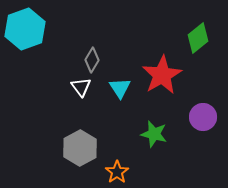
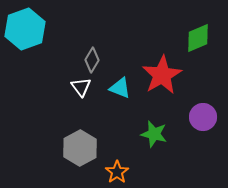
green diamond: rotated 16 degrees clockwise
cyan triangle: rotated 35 degrees counterclockwise
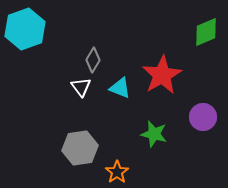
green diamond: moved 8 px right, 6 px up
gray diamond: moved 1 px right
gray hexagon: rotated 20 degrees clockwise
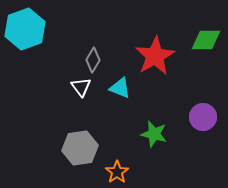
green diamond: moved 8 px down; rotated 24 degrees clockwise
red star: moved 7 px left, 19 px up
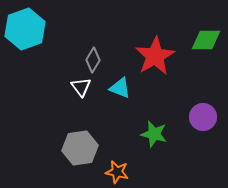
orange star: rotated 25 degrees counterclockwise
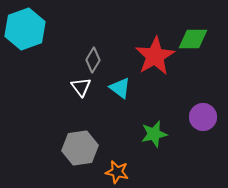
green diamond: moved 13 px left, 1 px up
cyan triangle: rotated 15 degrees clockwise
green star: rotated 28 degrees counterclockwise
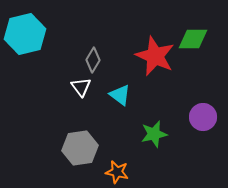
cyan hexagon: moved 5 px down; rotated 6 degrees clockwise
red star: rotated 18 degrees counterclockwise
cyan triangle: moved 7 px down
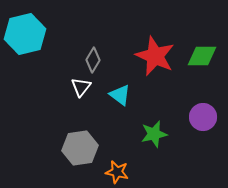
green diamond: moved 9 px right, 17 px down
white triangle: rotated 15 degrees clockwise
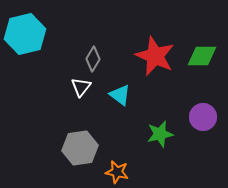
gray diamond: moved 1 px up
green star: moved 6 px right
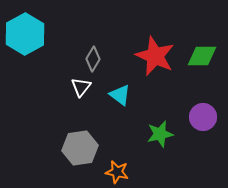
cyan hexagon: rotated 15 degrees counterclockwise
